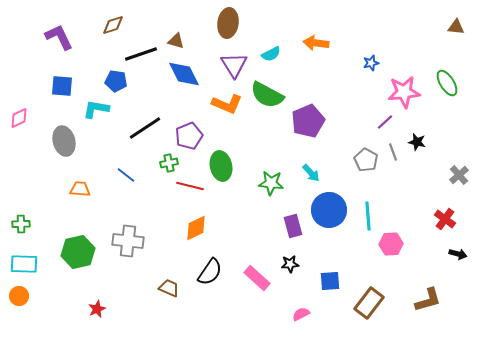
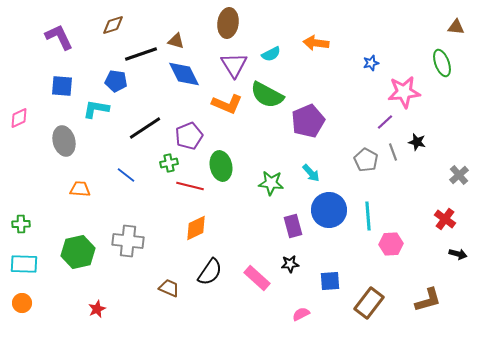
green ellipse at (447, 83): moved 5 px left, 20 px up; rotated 12 degrees clockwise
orange circle at (19, 296): moved 3 px right, 7 px down
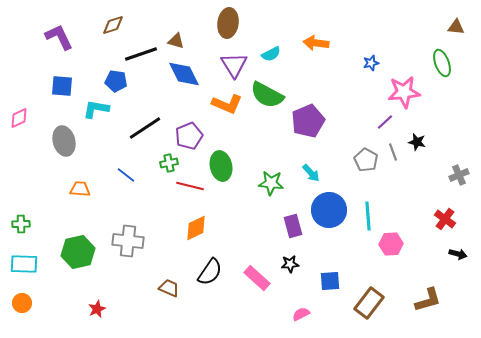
gray cross at (459, 175): rotated 18 degrees clockwise
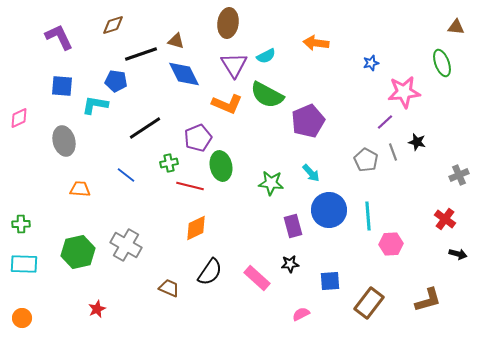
cyan semicircle at (271, 54): moved 5 px left, 2 px down
cyan L-shape at (96, 109): moved 1 px left, 4 px up
purple pentagon at (189, 136): moved 9 px right, 2 px down
gray cross at (128, 241): moved 2 px left, 4 px down; rotated 24 degrees clockwise
orange circle at (22, 303): moved 15 px down
